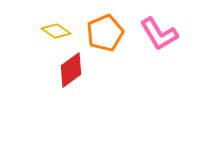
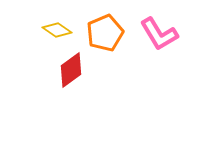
yellow diamond: moved 1 px right, 1 px up
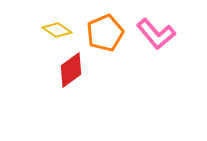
pink L-shape: moved 3 px left; rotated 9 degrees counterclockwise
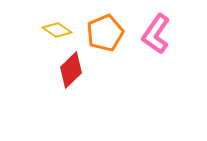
pink L-shape: rotated 75 degrees clockwise
red diamond: rotated 9 degrees counterclockwise
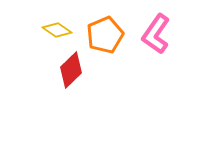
orange pentagon: moved 2 px down
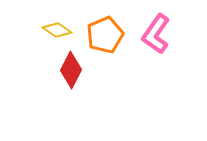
red diamond: rotated 18 degrees counterclockwise
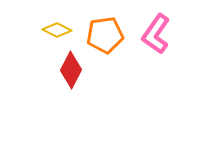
yellow diamond: rotated 8 degrees counterclockwise
orange pentagon: rotated 15 degrees clockwise
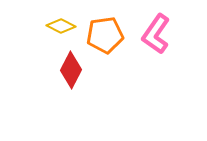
yellow diamond: moved 4 px right, 4 px up
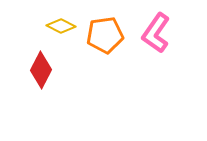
pink L-shape: moved 1 px up
red diamond: moved 30 px left
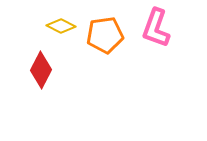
pink L-shape: moved 5 px up; rotated 15 degrees counterclockwise
